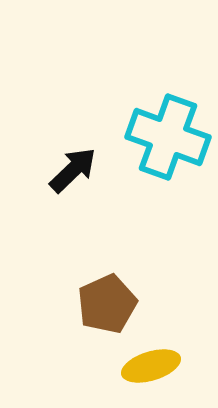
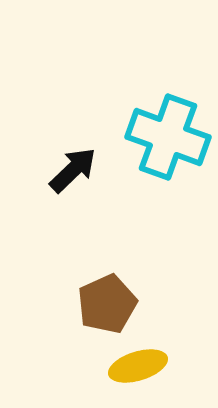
yellow ellipse: moved 13 px left
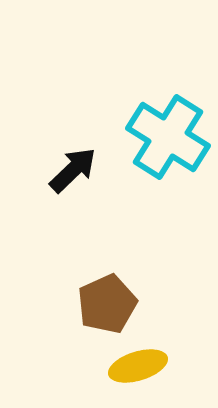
cyan cross: rotated 12 degrees clockwise
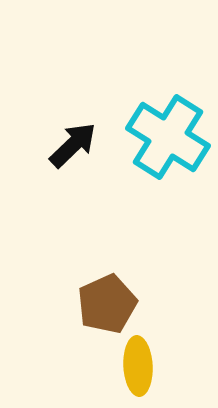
black arrow: moved 25 px up
yellow ellipse: rotated 76 degrees counterclockwise
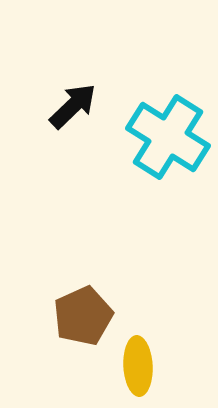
black arrow: moved 39 px up
brown pentagon: moved 24 px left, 12 px down
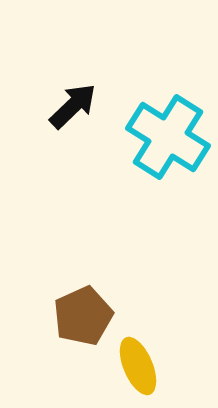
yellow ellipse: rotated 20 degrees counterclockwise
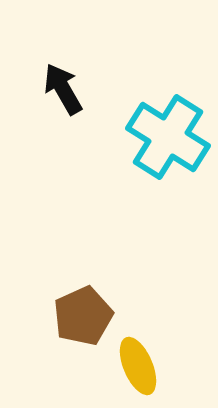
black arrow: moved 10 px left, 17 px up; rotated 76 degrees counterclockwise
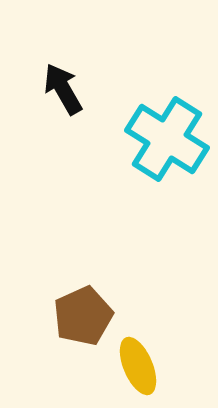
cyan cross: moved 1 px left, 2 px down
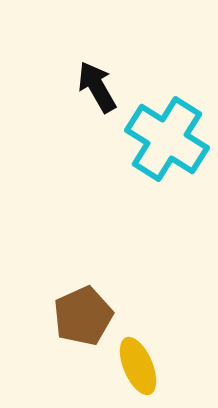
black arrow: moved 34 px right, 2 px up
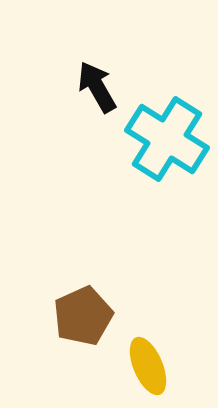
yellow ellipse: moved 10 px right
